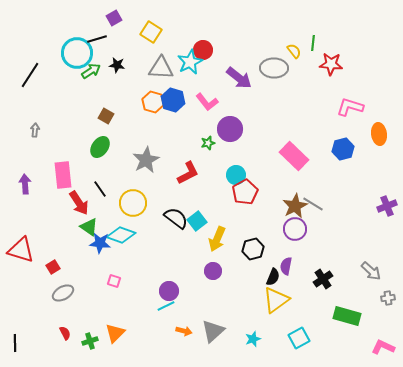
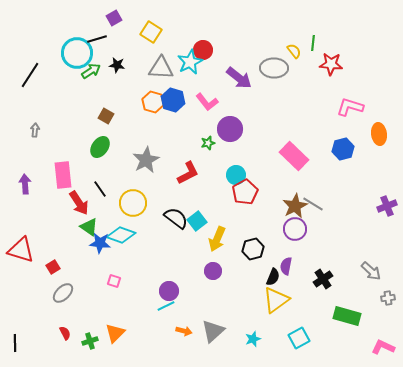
gray ellipse at (63, 293): rotated 15 degrees counterclockwise
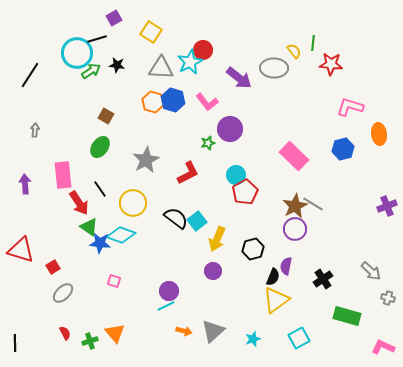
gray cross at (388, 298): rotated 24 degrees clockwise
orange triangle at (115, 333): rotated 25 degrees counterclockwise
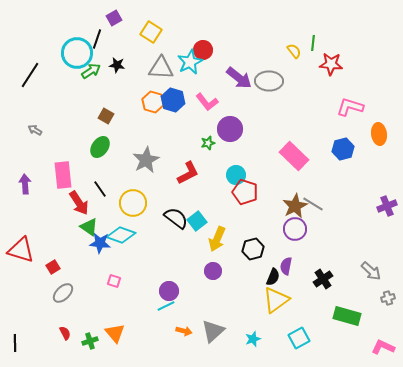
black line at (97, 39): rotated 54 degrees counterclockwise
gray ellipse at (274, 68): moved 5 px left, 13 px down
gray arrow at (35, 130): rotated 64 degrees counterclockwise
red pentagon at (245, 192): rotated 25 degrees counterclockwise
gray cross at (388, 298): rotated 32 degrees counterclockwise
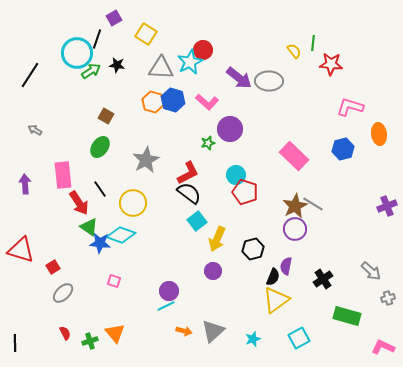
yellow square at (151, 32): moved 5 px left, 2 px down
pink L-shape at (207, 102): rotated 10 degrees counterclockwise
black semicircle at (176, 218): moved 13 px right, 25 px up
